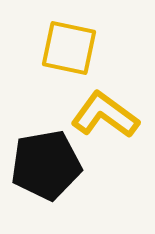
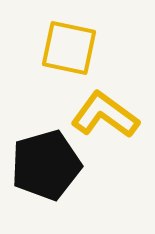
black pentagon: rotated 6 degrees counterclockwise
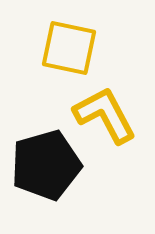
yellow L-shape: rotated 26 degrees clockwise
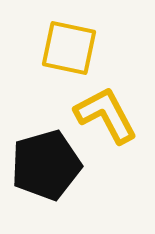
yellow L-shape: moved 1 px right
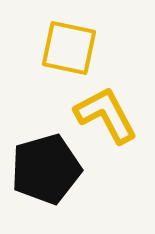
black pentagon: moved 4 px down
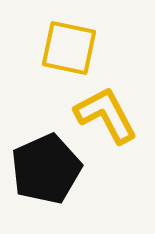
black pentagon: rotated 8 degrees counterclockwise
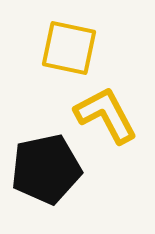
black pentagon: rotated 12 degrees clockwise
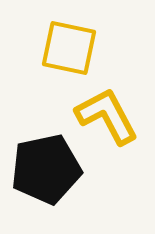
yellow L-shape: moved 1 px right, 1 px down
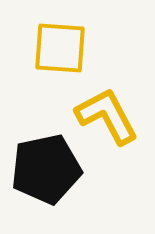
yellow square: moved 9 px left; rotated 8 degrees counterclockwise
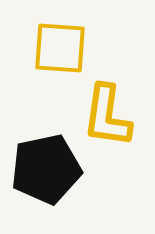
yellow L-shape: rotated 144 degrees counterclockwise
